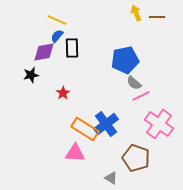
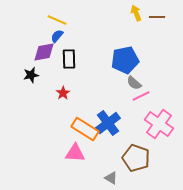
black rectangle: moved 3 px left, 11 px down
blue cross: moved 2 px right, 1 px up
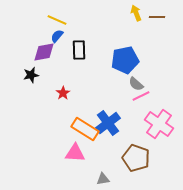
black rectangle: moved 10 px right, 9 px up
gray semicircle: moved 2 px right, 1 px down
gray triangle: moved 8 px left, 1 px down; rotated 40 degrees counterclockwise
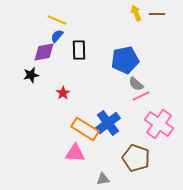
brown line: moved 3 px up
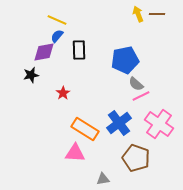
yellow arrow: moved 2 px right, 1 px down
blue cross: moved 11 px right
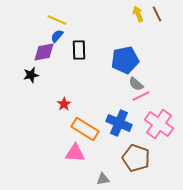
brown line: rotated 63 degrees clockwise
red star: moved 1 px right, 11 px down
blue cross: rotated 30 degrees counterclockwise
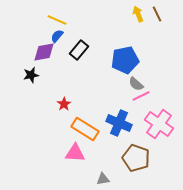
black rectangle: rotated 42 degrees clockwise
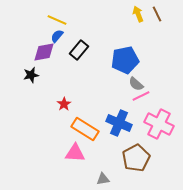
pink cross: rotated 8 degrees counterclockwise
brown pentagon: rotated 24 degrees clockwise
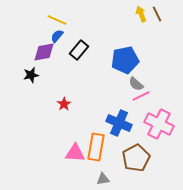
yellow arrow: moved 3 px right
orange rectangle: moved 11 px right, 18 px down; rotated 68 degrees clockwise
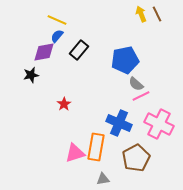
pink triangle: rotated 20 degrees counterclockwise
